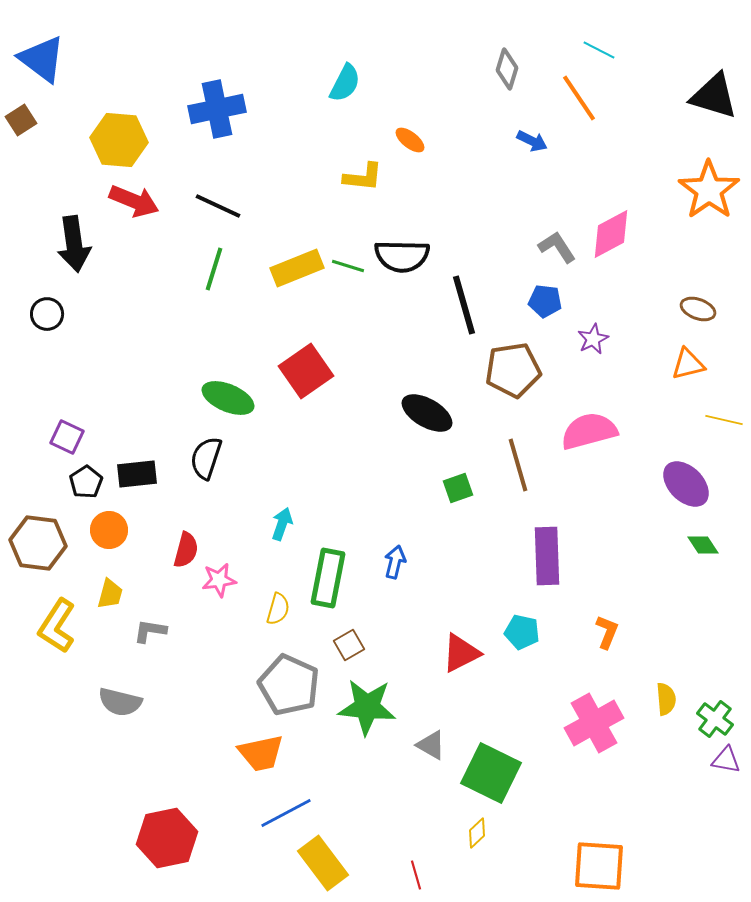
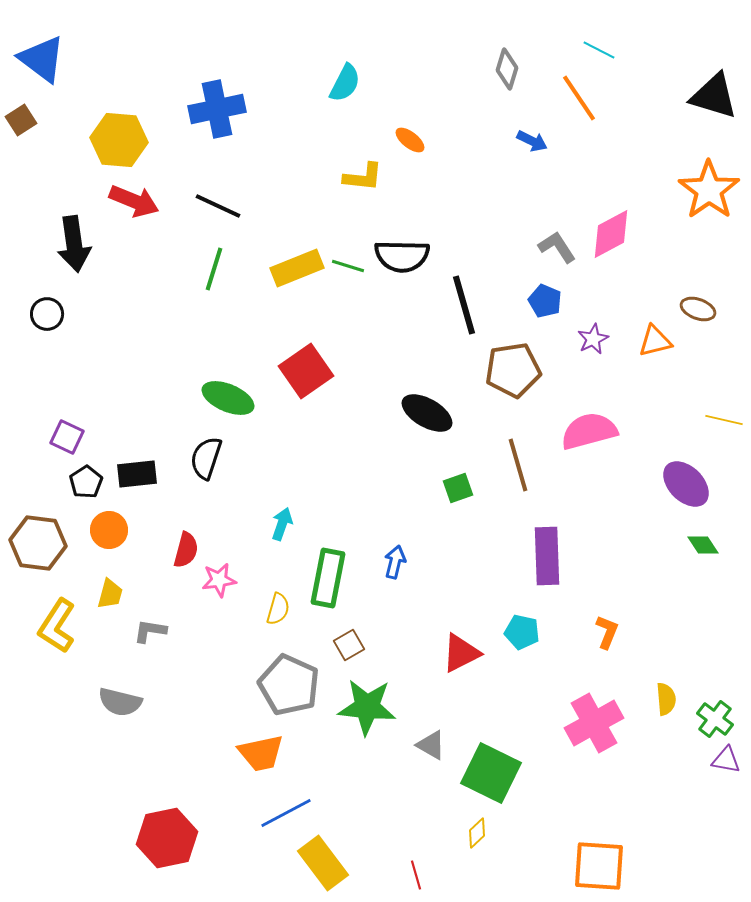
blue pentagon at (545, 301): rotated 16 degrees clockwise
orange triangle at (688, 364): moved 33 px left, 23 px up
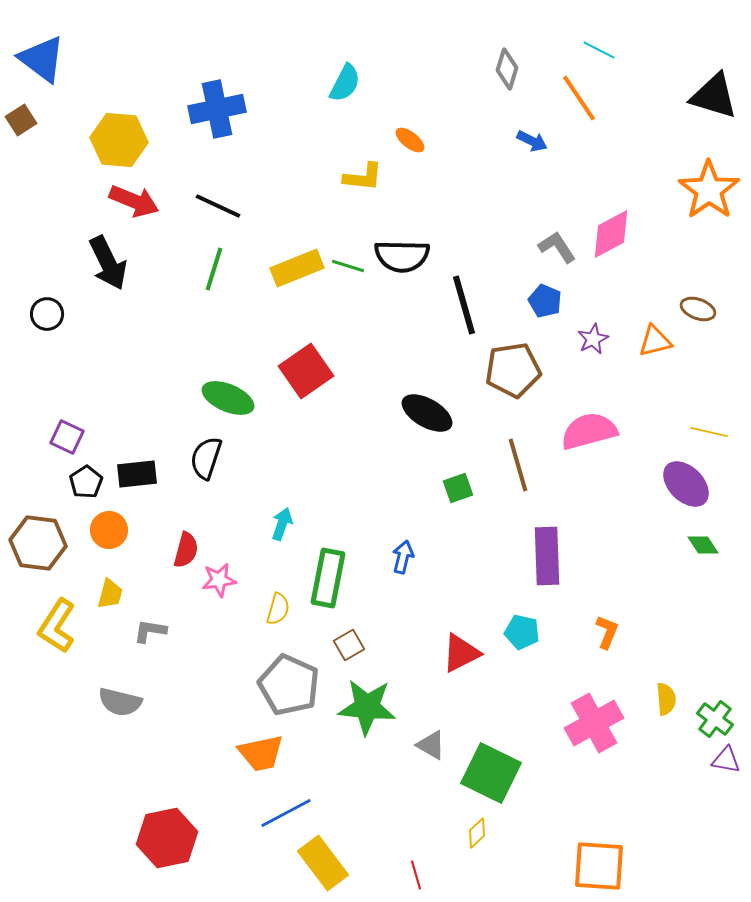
black arrow at (74, 244): moved 34 px right, 19 px down; rotated 18 degrees counterclockwise
yellow line at (724, 420): moved 15 px left, 12 px down
blue arrow at (395, 562): moved 8 px right, 5 px up
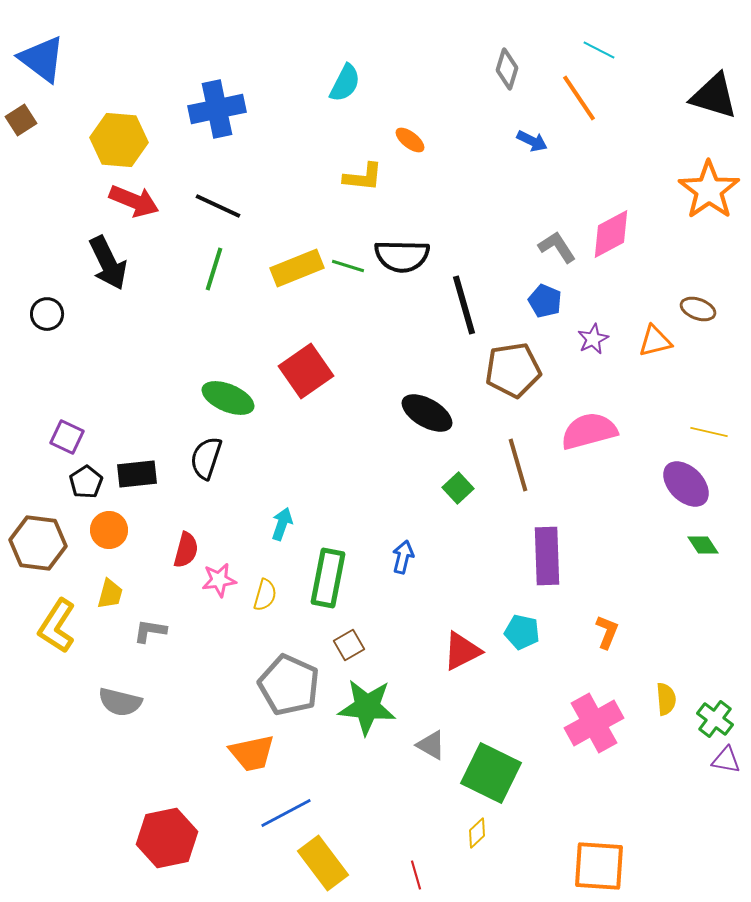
green square at (458, 488): rotated 24 degrees counterclockwise
yellow semicircle at (278, 609): moved 13 px left, 14 px up
red triangle at (461, 653): moved 1 px right, 2 px up
orange trapezoid at (261, 753): moved 9 px left
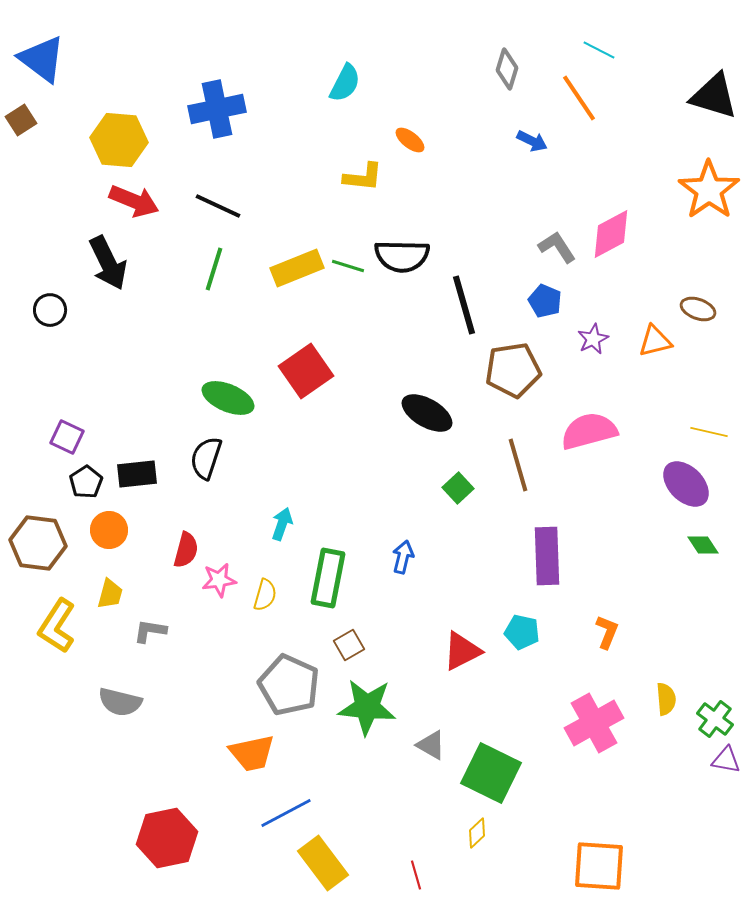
black circle at (47, 314): moved 3 px right, 4 px up
